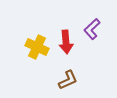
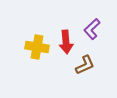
yellow cross: rotated 15 degrees counterclockwise
brown L-shape: moved 17 px right, 15 px up
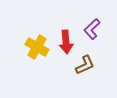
yellow cross: rotated 20 degrees clockwise
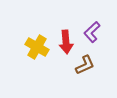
purple L-shape: moved 3 px down
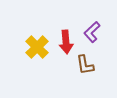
yellow cross: rotated 15 degrees clockwise
brown L-shape: rotated 105 degrees clockwise
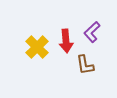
red arrow: moved 1 px up
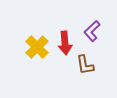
purple L-shape: moved 1 px up
red arrow: moved 1 px left, 2 px down
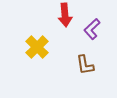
purple L-shape: moved 2 px up
red arrow: moved 28 px up
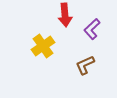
yellow cross: moved 6 px right, 1 px up; rotated 10 degrees clockwise
brown L-shape: rotated 75 degrees clockwise
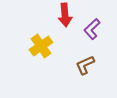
yellow cross: moved 2 px left
